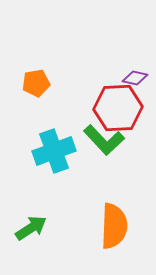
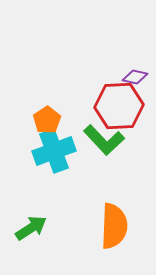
purple diamond: moved 1 px up
orange pentagon: moved 11 px right, 37 px down; rotated 24 degrees counterclockwise
red hexagon: moved 1 px right, 2 px up
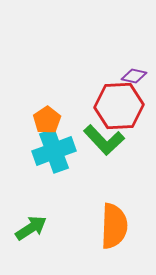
purple diamond: moved 1 px left, 1 px up
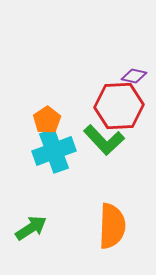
orange semicircle: moved 2 px left
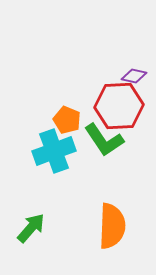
orange pentagon: moved 20 px right; rotated 16 degrees counterclockwise
green L-shape: rotated 9 degrees clockwise
green arrow: rotated 16 degrees counterclockwise
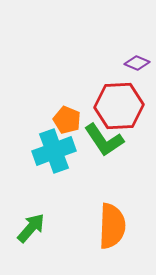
purple diamond: moved 3 px right, 13 px up; rotated 10 degrees clockwise
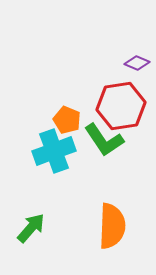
red hexagon: moved 2 px right; rotated 6 degrees counterclockwise
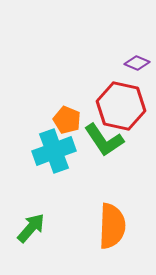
red hexagon: rotated 21 degrees clockwise
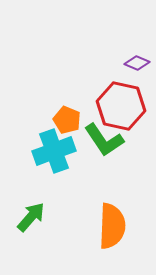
green arrow: moved 11 px up
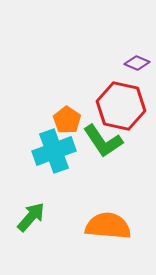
orange pentagon: rotated 12 degrees clockwise
green L-shape: moved 1 px left, 1 px down
orange semicircle: moved 4 px left; rotated 87 degrees counterclockwise
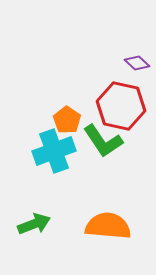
purple diamond: rotated 20 degrees clockwise
green arrow: moved 3 px right, 7 px down; rotated 28 degrees clockwise
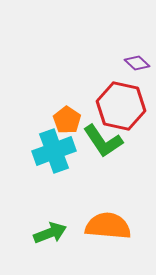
green arrow: moved 16 px right, 9 px down
